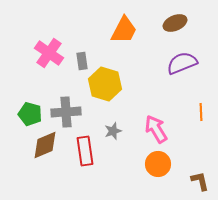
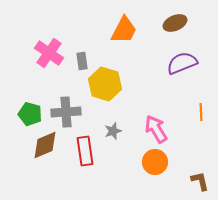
orange circle: moved 3 px left, 2 px up
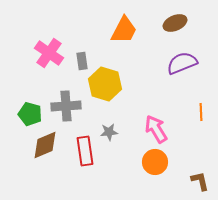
gray cross: moved 6 px up
gray star: moved 4 px left, 1 px down; rotated 12 degrees clockwise
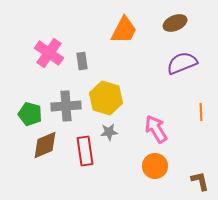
yellow hexagon: moved 1 px right, 14 px down
orange circle: moved 4 px down
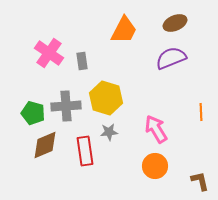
purple semicircle: moved 11 px left, 5 px up
green pentagon: moved 3 px right, 1 px up
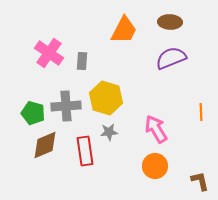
brown ellipse: moved 5 px left, 1 px up; rotated 25 degrees clockwise
gray rectangle: rotated 12 degrees clockwise
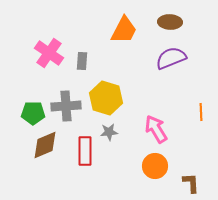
green pentagon: rotated 15 degrees counterclockwise
red rectangle: rotated 8 degrees clockwise
brown L-shape: moved 9 px left, 2 px down; rotated 10 degrees clockwise
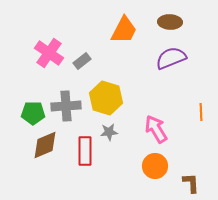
gray rectangle: rotated 48 degrees clockwise
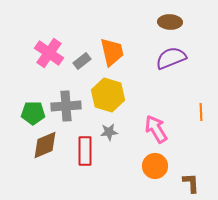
orange trapezoid: moved 12 px left, 22 px down; rotated 40 degrees counterclockwise
yellow hexagon: moved 2 px right, 3 px up
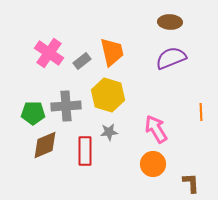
orange circle: moved 2 px left, 2 px up
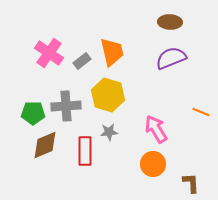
orange line: rotated 66 degrees counterclockwise
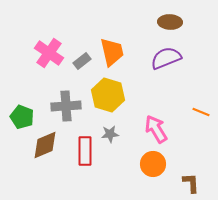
purple semicircle: moved 5 px left
green pentagon: moved 11 px left, 4 px down; rotated 20 degrees clockwise
gray star: moved 1 px right, 2 px down
